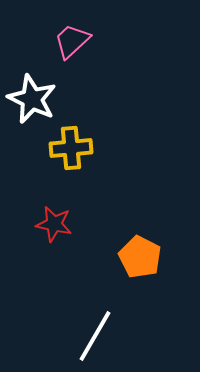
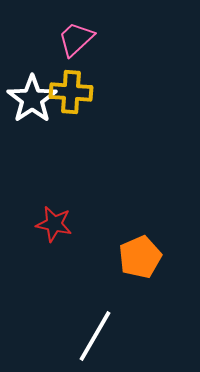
pink trapezoid: moved 4 px right, 2 px up
white star: rotated 12 degrees clockwise
yellow cross: moved 56 px up; rotated 9 degrees clockwise
orange pentagon: rotated 21 degrees clockwise
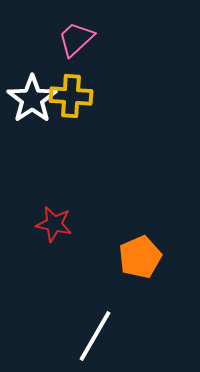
yellow cross: moved 4 px down
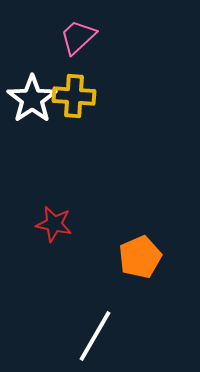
pink trapezoid: moved 2 px right, 2 px up
yellow cross: moved 3 px right
